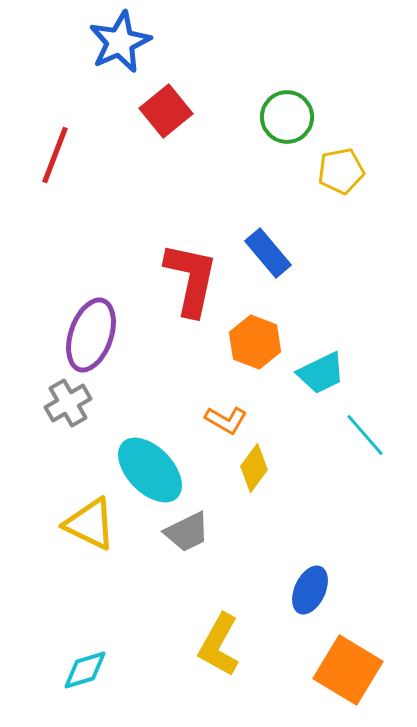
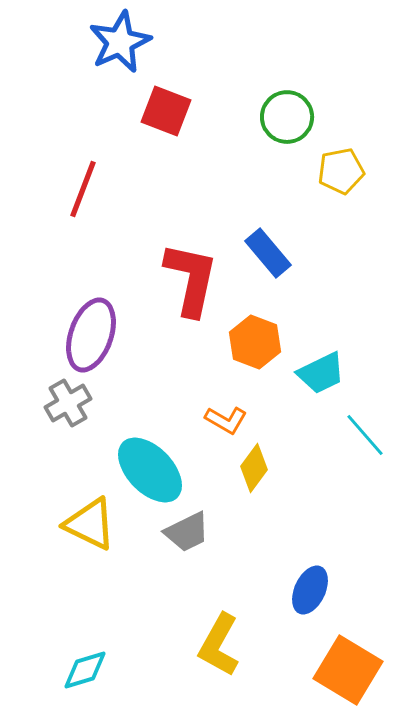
red square: rotated 30 degrees counterclockwise
red line: moved 28 px right, 34 px down
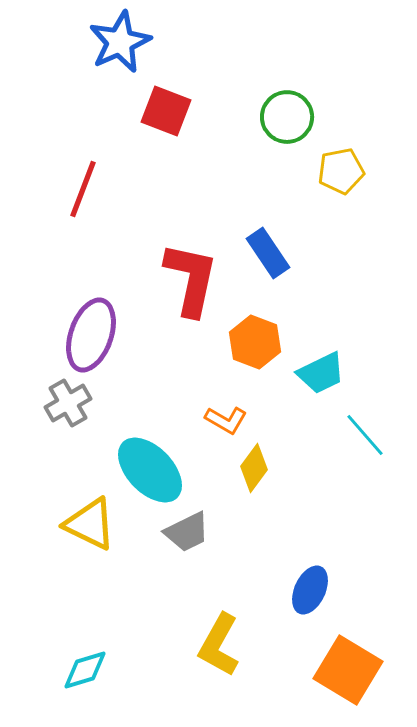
blue rectangle: rotated 6 degrees clockwise
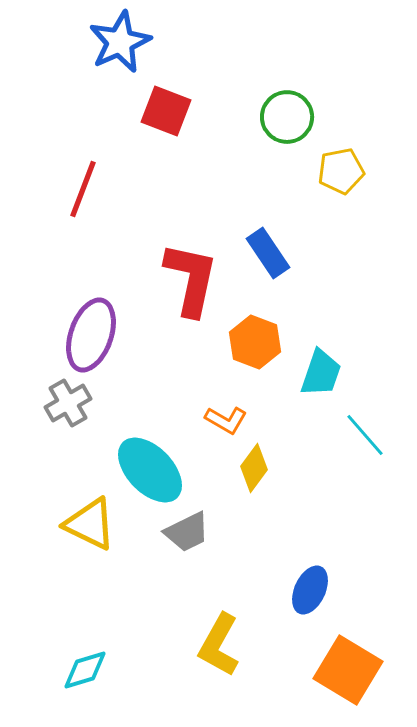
cyan trapezoid: rotated 45 degrees counterclockwise
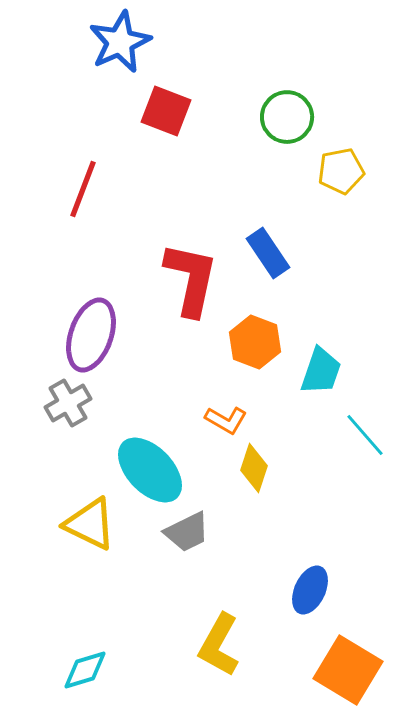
cyan trapezoid: moved 2 px up
yellow diamond: rotated 18 degrees counterclockwise
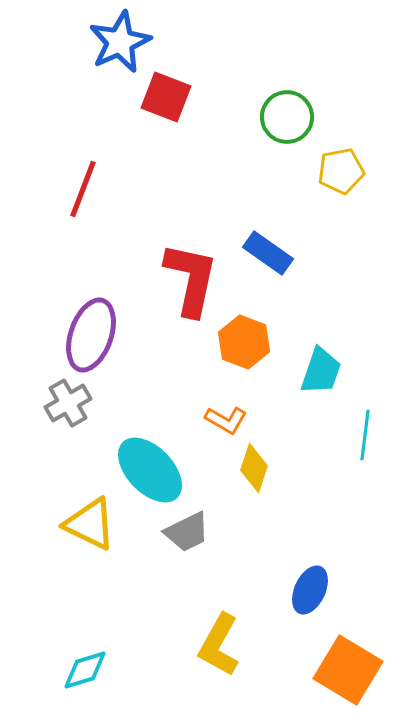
red square: moved 14 px up
blue rectangle: rotated 21 degrees counterclockwise
orange hexagon: moved 11 px left
cyan line: rotated 48 degrees clockwise
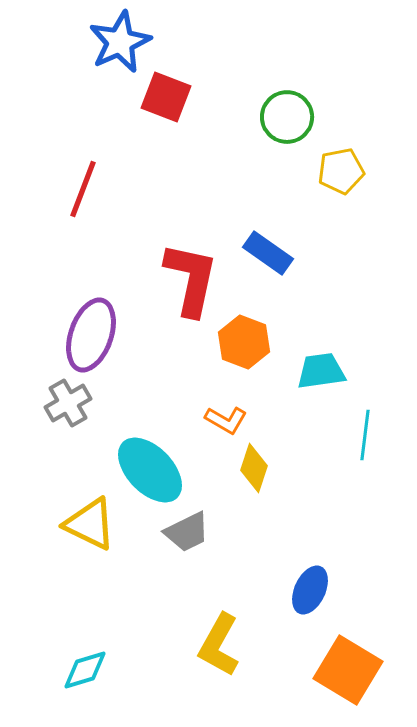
cyan trapezoid: rotated 117 degrees counterclockwise
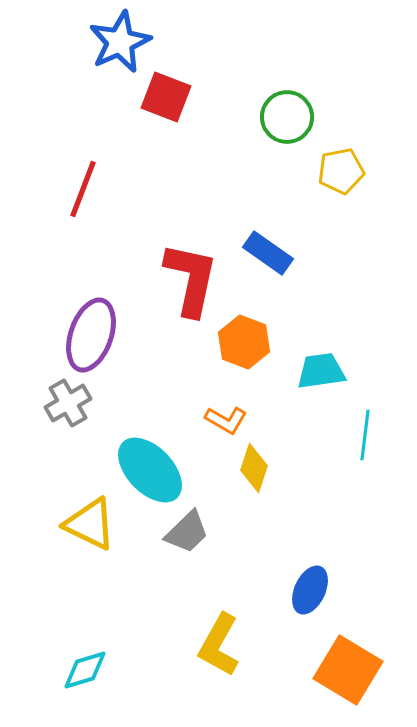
gray trapezoid: rotated 18 degrees counterclockwise
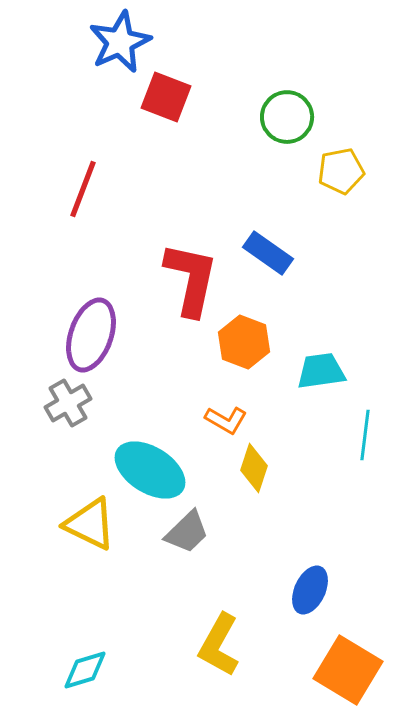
cyan ellipse: rotated 14 degrees counterclockwise
